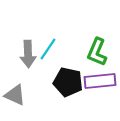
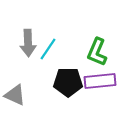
gray arrow: moved 11 px up
black pentagon: rotated 12 degrees counterclockwise
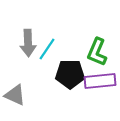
cyan line: moved 1 px left
black pentagon: moved 2 px right, 8 px up
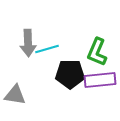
cyan line: rotated 40 degrees clockwise
purple rectangle: moved 1 px up
gray triangle: rotated 15 degrees counterclockwise
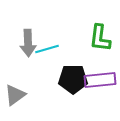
green L-shape: moved 3 px right, 14 px up; rotated 16 degrees counterclockwise
black pentagon: moved 3 px right, 5 px down
gray triangle: rotated 45 degrees counterclockwise
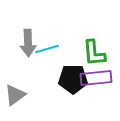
green L-shape: moved 6 px left, 15 px down; rotated 12 degrees counterclockwise
purple rectangle: moved 4 px left, 2 px up
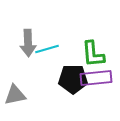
green L-shape: moved 1 px left, 1 px down
gray triangle: rotated 25 degrees clockwise
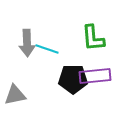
gray arrow: moved 1 px left
cyan line: rotated 35 degrees clockwise
green L-shape: moved 16 px up
purple rectangle: moved 1 px left, 2 px up
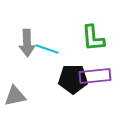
gray triangle: moved 1 px down
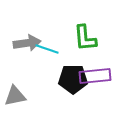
green L-shape: moved 8 px left
gray arrow: rotated 96 degrees counterclockwise
